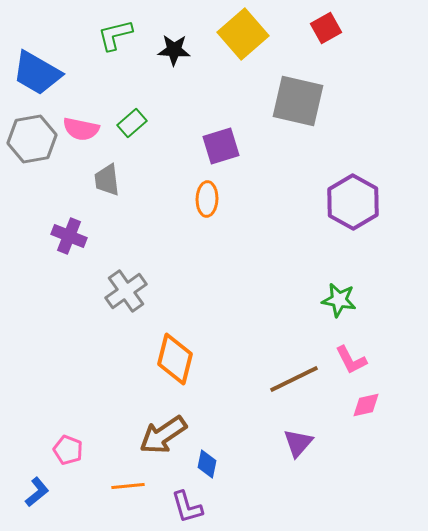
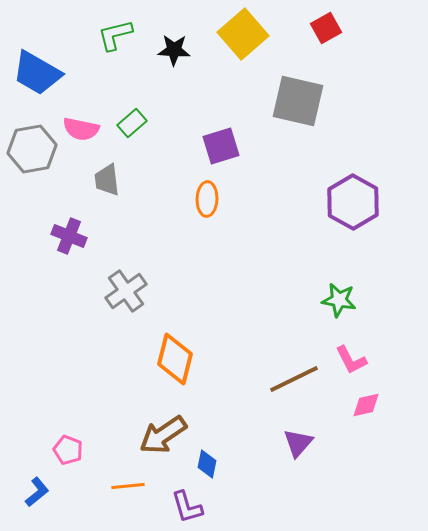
gray hexagon: moved 10 px down
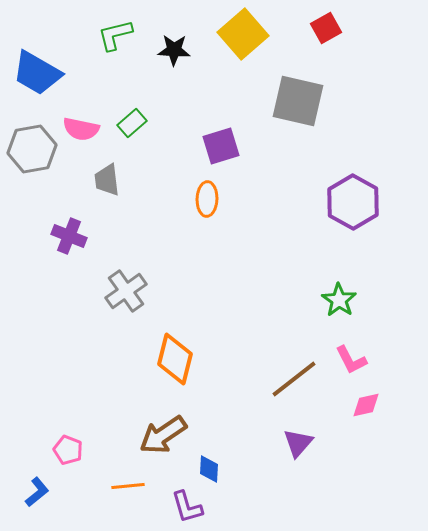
green star: rotated 24 degrees clockwise
brown line: rotated 12 degrees counterclockwise
blue diamond: moved 2 px right, 5 px down; rotated 8 degrees counterclockwise
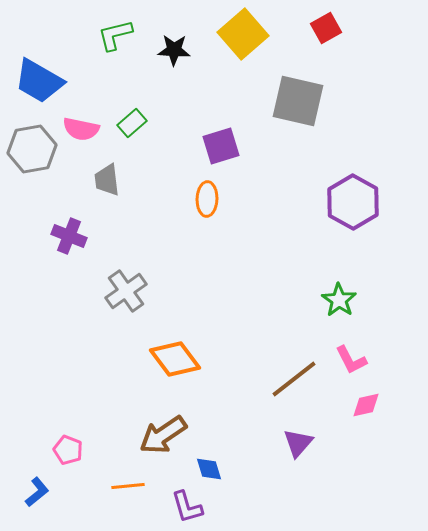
blue trapezoid: moved 2 px right, 8 px down
orange diamond: rotated 51 degrees counterclockwise
blue diamond: rotated 20 degrees counterclockwise
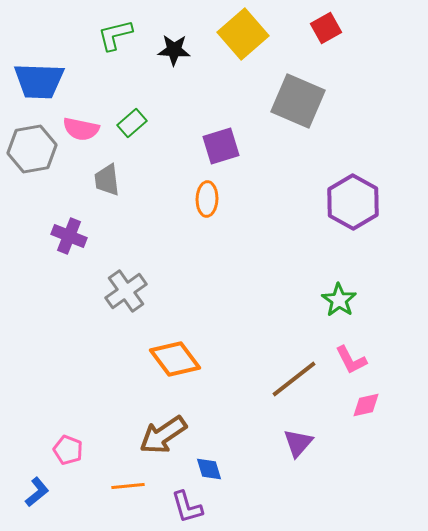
blue trapezoid: rotated 28 degrees counterclockwise
gray square: rotated 10 degrees clockwise
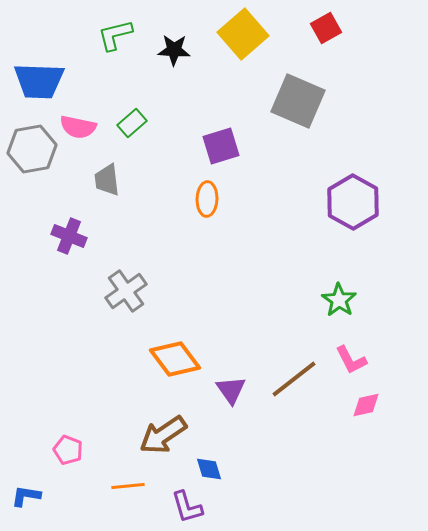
pink semicircle: moved 3 px left, 2 px up
purple triangle: moved 67 px left, 53 px up; rotated 16 degrees counterclockwise
blue L-shape: moved 11 px left, 4 px down; rotated 132 degrees counterclockwise
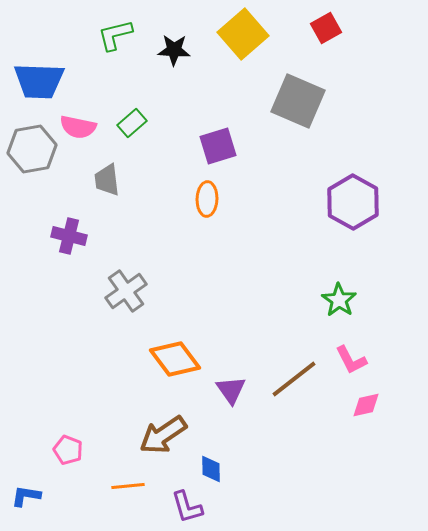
purple square: moved 3 px left
purple cross: rotated 8 degrees counterclockwise
blue diamond: moved 2 px right; rotated 16 degrees clockwise
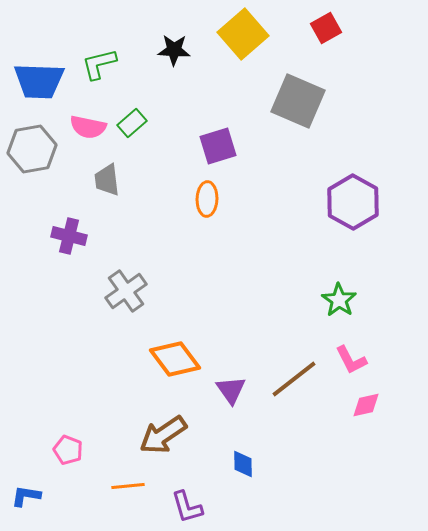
green L-shape: moved 16 px left, 29 px down
pink semicircle: moved 10 px right
blue diamond: moved 32 px right, 5 px up
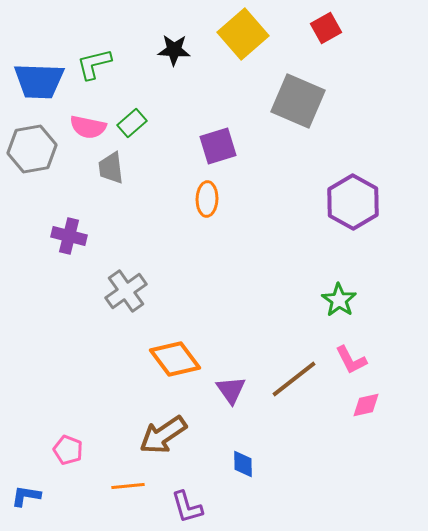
green L-shape: moved 5 px left
gray trapezoid: moved 4 px right, 12 px up
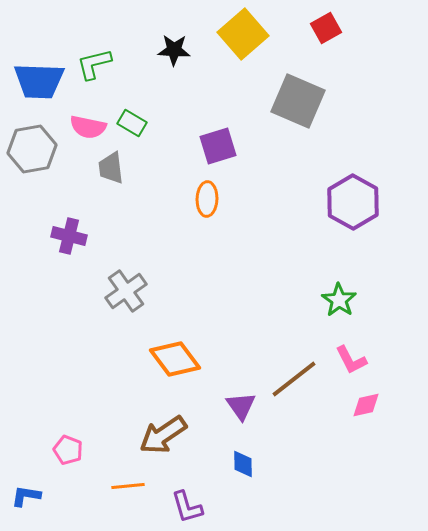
green rectangle: rotated 72 degrees clockwise
purple triangle: moved 10 px right, 16 px down
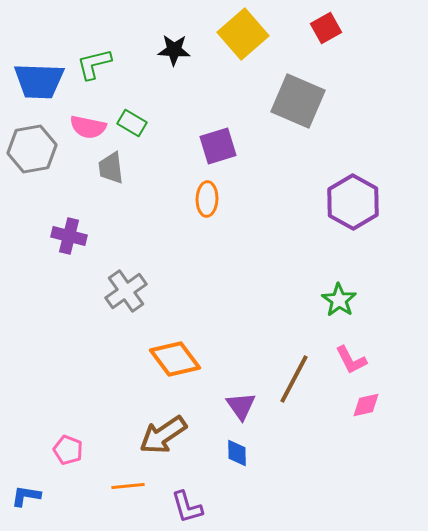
brown line: rotated 24 degrees counterclockwise
blue diamond: moved 6 px left, 11 px up
